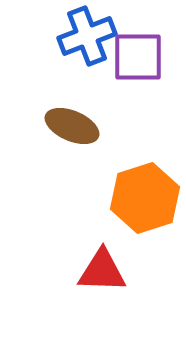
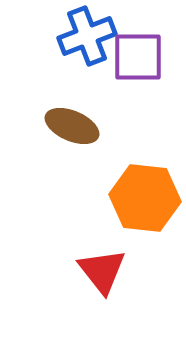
orange hexagon: rotated 24 degrees clockwise
red triangle: rotated 50 degrees clockwise
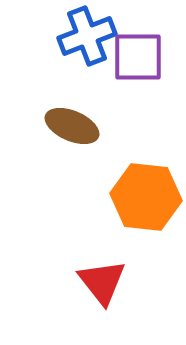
orange hexagon: moved 1 px right, 1 px up
red triangle: moved 11 px down
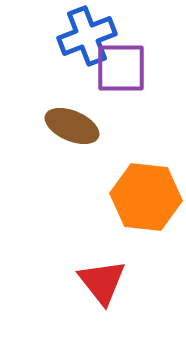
purple square: moved 17 px left, 11 px down
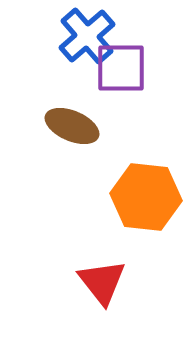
blue cross: rotated 20 degrees counterclockwise
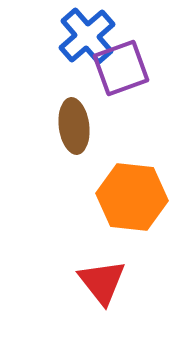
purple square: rotated 20 degrees counterclockwise
brown ellipse: moved 2 px right; rotated 60 degrees clockwise
orange hexagon: moved 14 px left
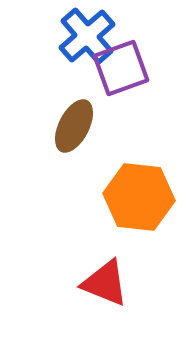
brown ellipse: rotated 34 degrees clockwise
orange hexagon: moved 7 px right
red triangle: moved 3 px right, 1 px down; rotated 30 degrees counterclockwise
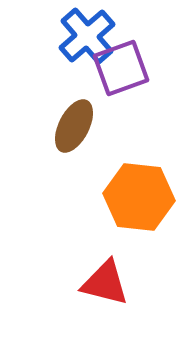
red triangle: rotated 8 degrees counterclockwise
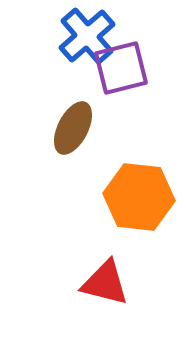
purple square: rotated 6 degrees clockwise
brown ellipse: moved 1 px left, 2 px down
